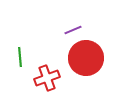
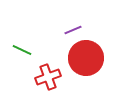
green line: moved 2 px right, 7 px up; rotated 60 degrees counterclockwise
red cross: moved 1 px right, 1 px up
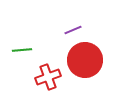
green line: rotated 30 degrees counterclockwise
red circle: moved 1 px left, 2 px down
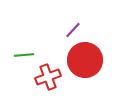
purple line: rotated 24 degrees counterclockwise
green line: moved 2 px right, 5 px down
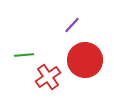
purple line: moved 1 px left, 5 px up
red cross: rotated 15 degrees counterclockwise
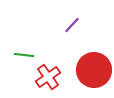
green line: rotated 12 degrees clockwise
red circle: moved 9 px right, 10 px down
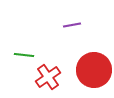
purple line: rotated 36 degrees clockwise
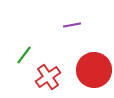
green line: rotated 60 degrees counterclockwise
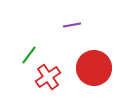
green line: moved 5 px right
red circle: moved 2 px up
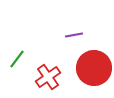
purple line: moved 2 px right, 10 px down
green line: moved 12 px left, 4 px down
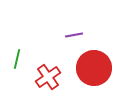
green line: rotated 24 degrees counterclockwise
